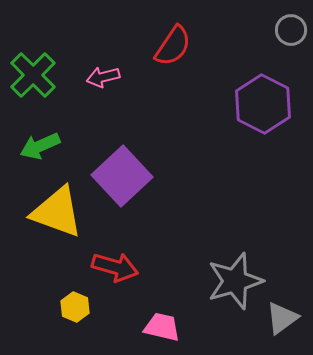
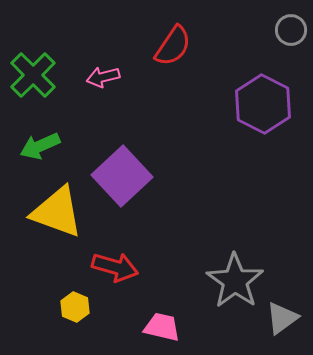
gray star: rotated 20 degrees counterclockwise
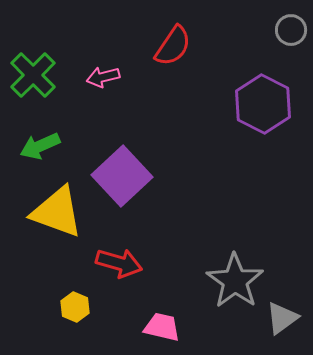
red arrow: moved 4 px right, 4 px up
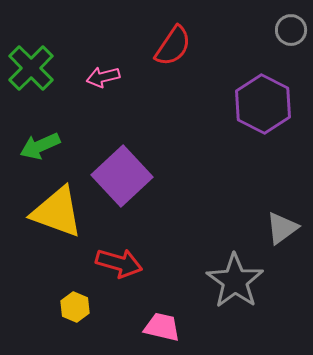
green cross: moved 2 px left, 7 px up
gray triangle: moved 90 px up
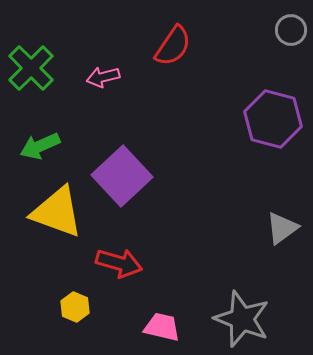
purple hexagon: moved 10 px right, 15 px down; rotated 12 degrees counterclockwise
gray star: moved 7 px right, 38 px down; rotated 14 degrees counterclockwise
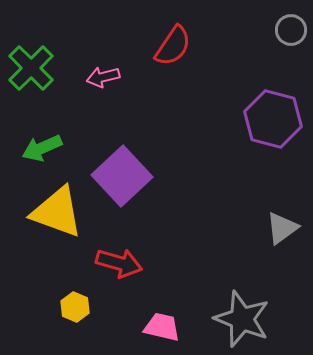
green arrow: moved 2 px right, 2 px down
